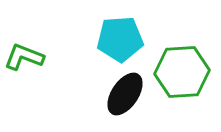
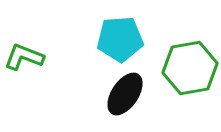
green hexagon: moved 8 px right, 4 px up; rotated 6 degrees counterclockwise
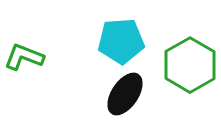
cyan pentagon: moved 1 px right, 2 px down
green hexagon: moved 3 px up; rotated 20 degrees counterclockwise
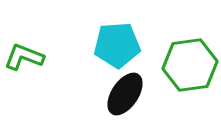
cyan pentagon: moved 4 px left, 4 px down
green hexagon: rotated 22 degrees clockwise
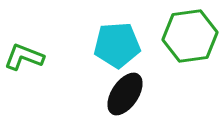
green hexagon: moved 29 px up
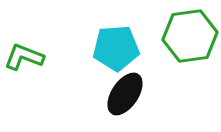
cyan pentagon: moved 1 px left, 3 px down
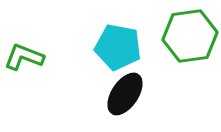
cyan pentagon: moved 2 px right, 1 px up; rotated 15 degrees clockwise
